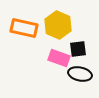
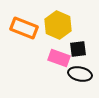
orange rectangle: rotated 8 degrees clockwise
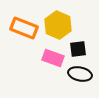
pink rectangle: moved 6 px left
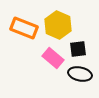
pink rectangle: rotated 20 degrees clockwise
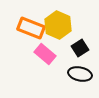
orange rectangle: moved 7 px right
black square: moved 2 px right, 1 px up; rotated 24 degrees counterclockwise
pink rectangle: moved 8 px left, 4 px up
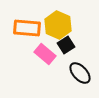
orange rectangle: moved 4 px left; rotated 16 degrees counterclockwise
black square: moved 14 px left, 3 px up
black ellipse: moved 1 px up; rotated 35 degrees clockwise
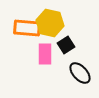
yellow hexagon: moved 8 px left, 2 px up; rotated 12 degrees counterclockwise
pink rectangle: rotated 50 degrees clockwise
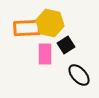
orange rectangle: rotated 8 degrees counterclockwise
black ellipse: moved 1 px left, 2 px down
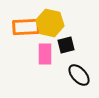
orange rectangle: moved 1 px left, 1 px up
black square: rotated 18 degrees clockwise
